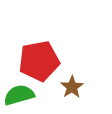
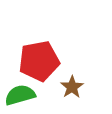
green semicircle: moved 1 px right
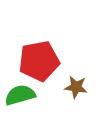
brown star: moved 4 px right; rotated 30 degrees counterclockwise
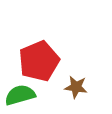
red pentagon: rotated 12 degrees counterclockwise
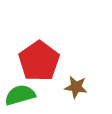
red pentagon: rotated 12 degrees counterclockwise
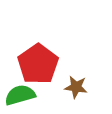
red pentagon: moved 1 px left, 3 px down
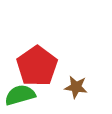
red pentagon: moved 1 px left, 2 px down
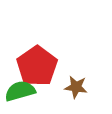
green semicircle: moved 4 px up
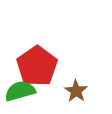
brown star: moved 4 px down; rotated 25 degrees clockwise
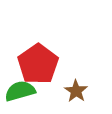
red pentagon: moved 1 px right, 2 px up
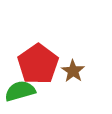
brown star: moved 3 px left, 20 px up
